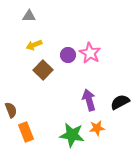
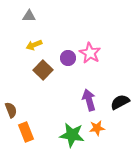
purple circle: moved 3 px down
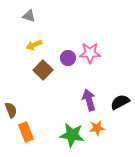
gray triangle: rotated 16 degrees clockwise
pink star: rotated 30 degrees counterclockwise
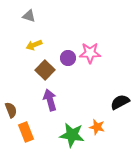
brown square: moved 2 px right
purple arrow: moved 39 px left
orange star: moved 1 px up; rotated 21 degrees clockwise
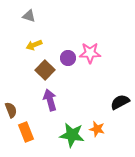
orange star: moved 2 px down
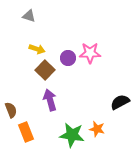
yellow arrow: moved 3 px right, 4 px down; rotated 140 degrees counterclockwise
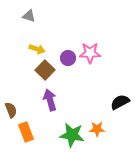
orange star: rotated 14 degrees counterclockwise
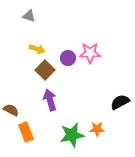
brown semicircle: rotated 42 degrees counterclockwise
green star: rotated 20 degrees counterclockwise
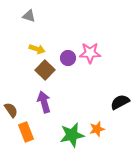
purple arrow: moved 6 px left, 2 px down
brown semicircle: rotated 28 degrees clockwise
orange star: rotated 14 degrees counterclockwise
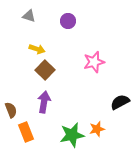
pink star: moved 4 px right, 9 px down; rotated 15 degrees counterclockwise
purple circle: moved 37 px up
purple arrow: rotated 25 degrees clockwise
brown semicircle: rotated 14 degrees clockwise
